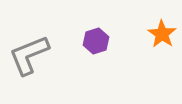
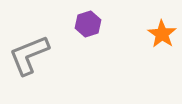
purple hexagon: moved 8 px left, 17 px up
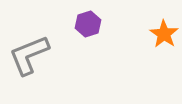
orange star: moved 2 px right
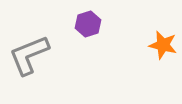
orange star: moved 1 px left, 11 px down; rotated 20 degrees counterclockwise
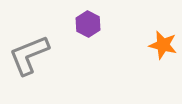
purple hexagon: rotated 15 degrees counterclockwise
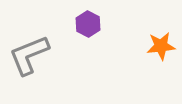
orange star: moved 2 px left, 1 px down; rotated 20 degrees counterclockwise
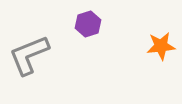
purple hexagon: rotated 15 degrees clockwise
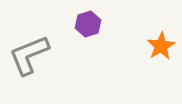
orange star: rotated 24 degrees counterclockwise
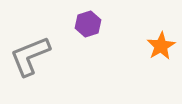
gray L-shape: moved 1 px right, 1 px down
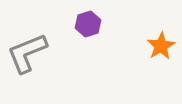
gray L-shape: moved 3 px left, 3 px up
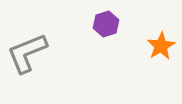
purple hexagon: moved 18 px right
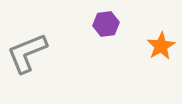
purple hexagon: rotated 10 degrees clockwise
